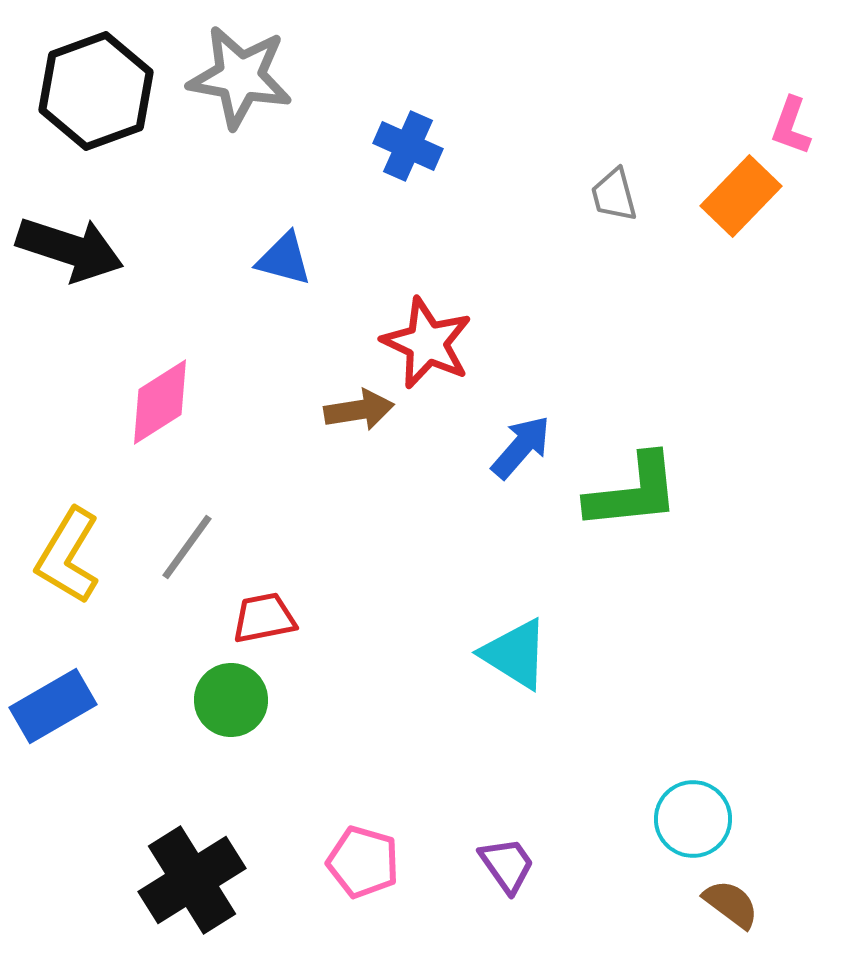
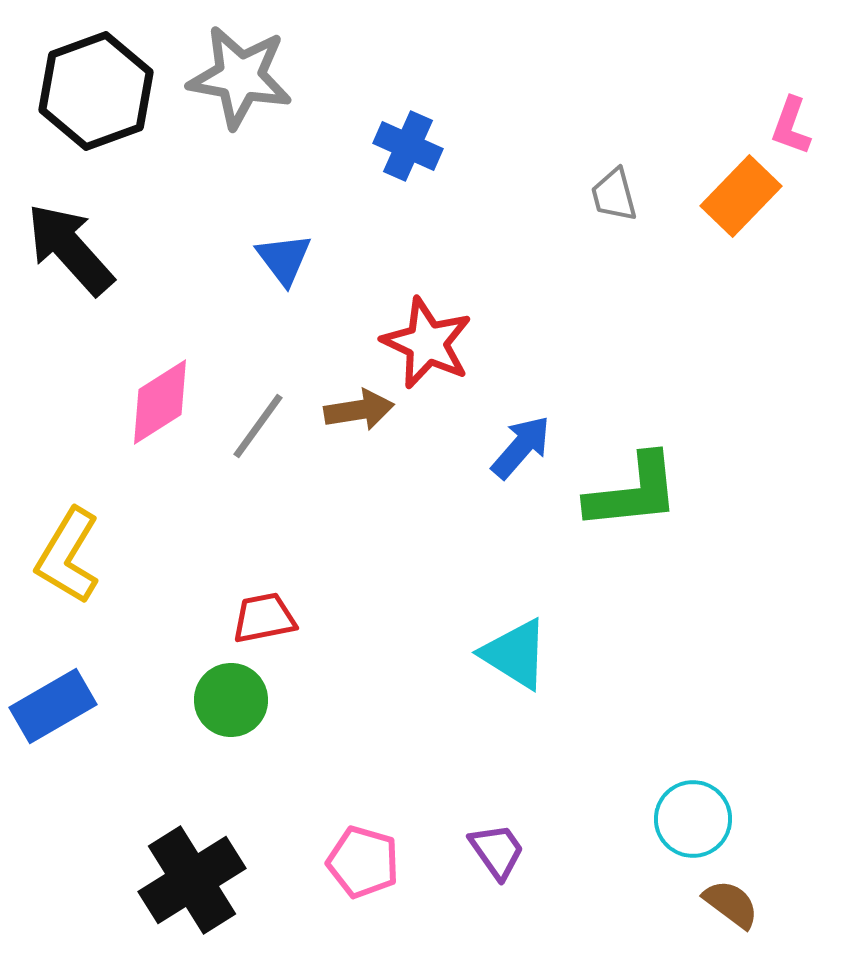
black arrow: rotated 150 degrees counterclockwise
blue triangle: rotated 38 degrees clockwise
gray line: moved 71 px right, 121 px up
purple trapezoid: moved 10 px left, 14 px up
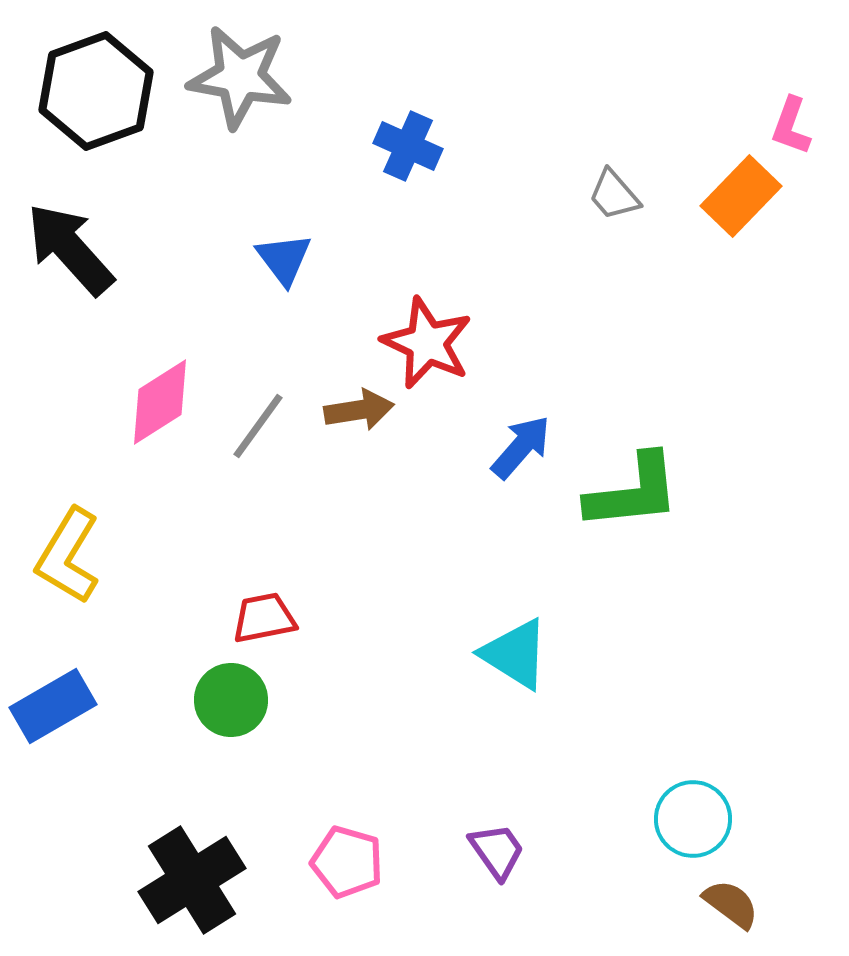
gray trapezoid: rotated 26 degrees counterclockwise
pink pentagon: moved 16 px left
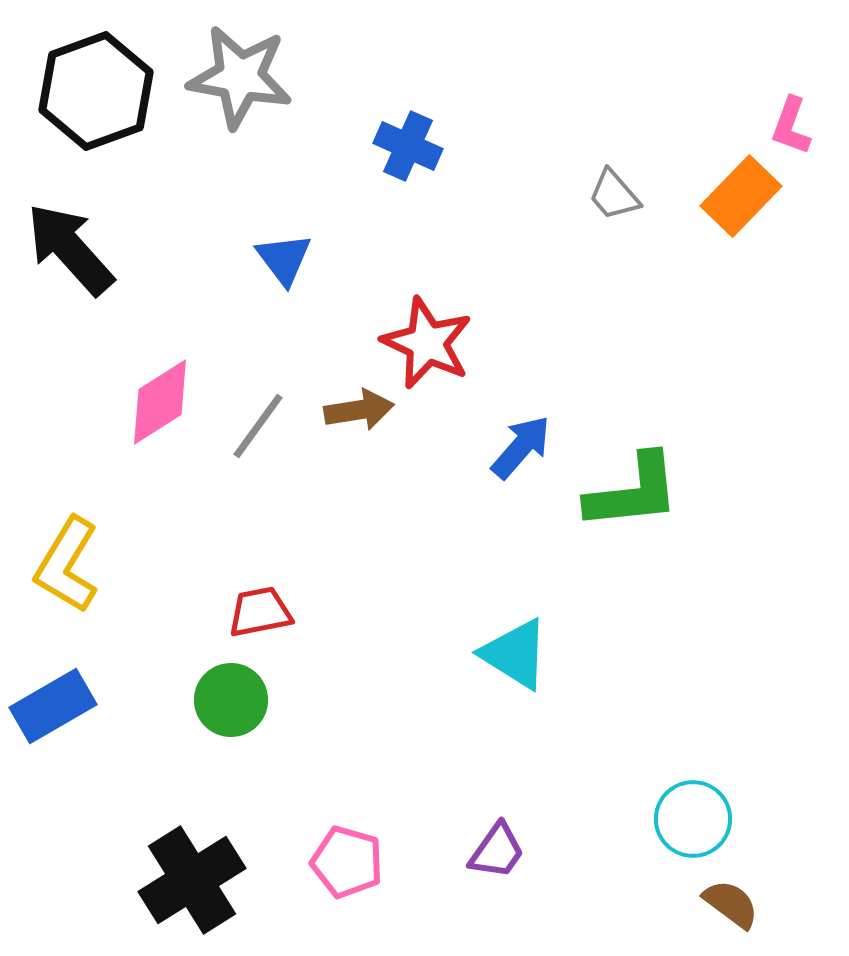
yellow L-shape: moved 1 px left, 9 px down
red trapezoid: moved 4 px left, 6 px up
purple trapezoid: rotated 70 degrees clockwise
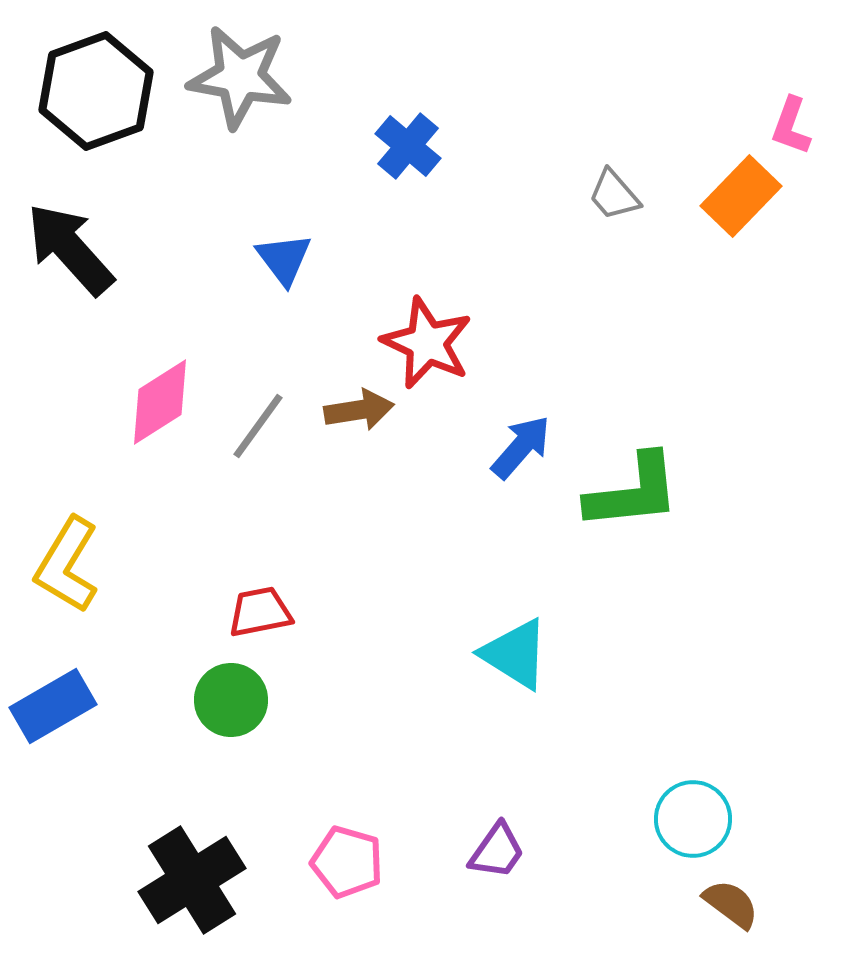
blue cross: rotated 16 degrees clockwise
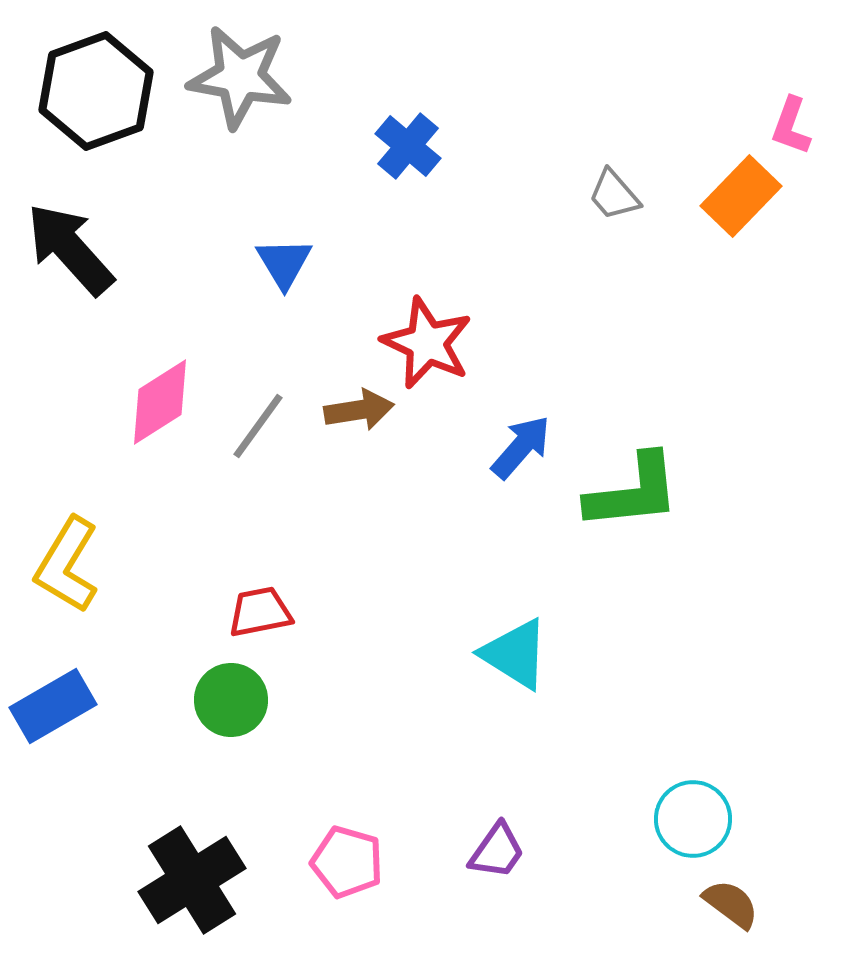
blue triangle: moved 4 px down; rotated 6 degrees clockwise
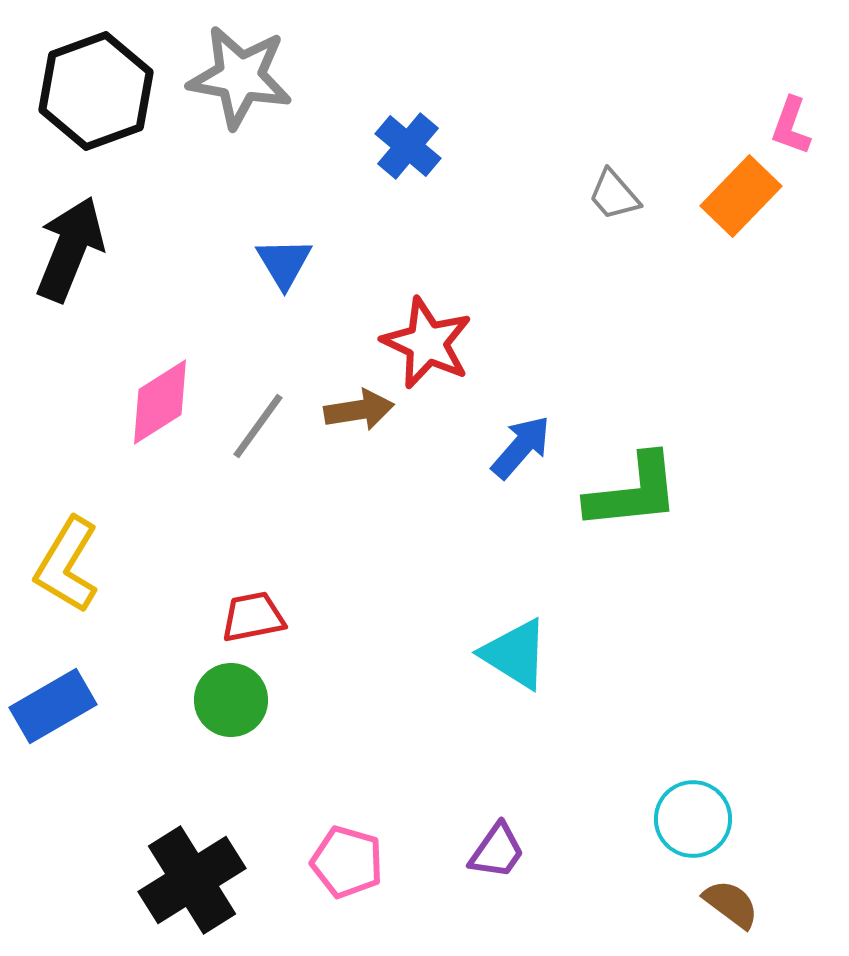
black arrow: rotated 64 degrees clockwise
red trapezoid: moved 7 px left, 5 px down
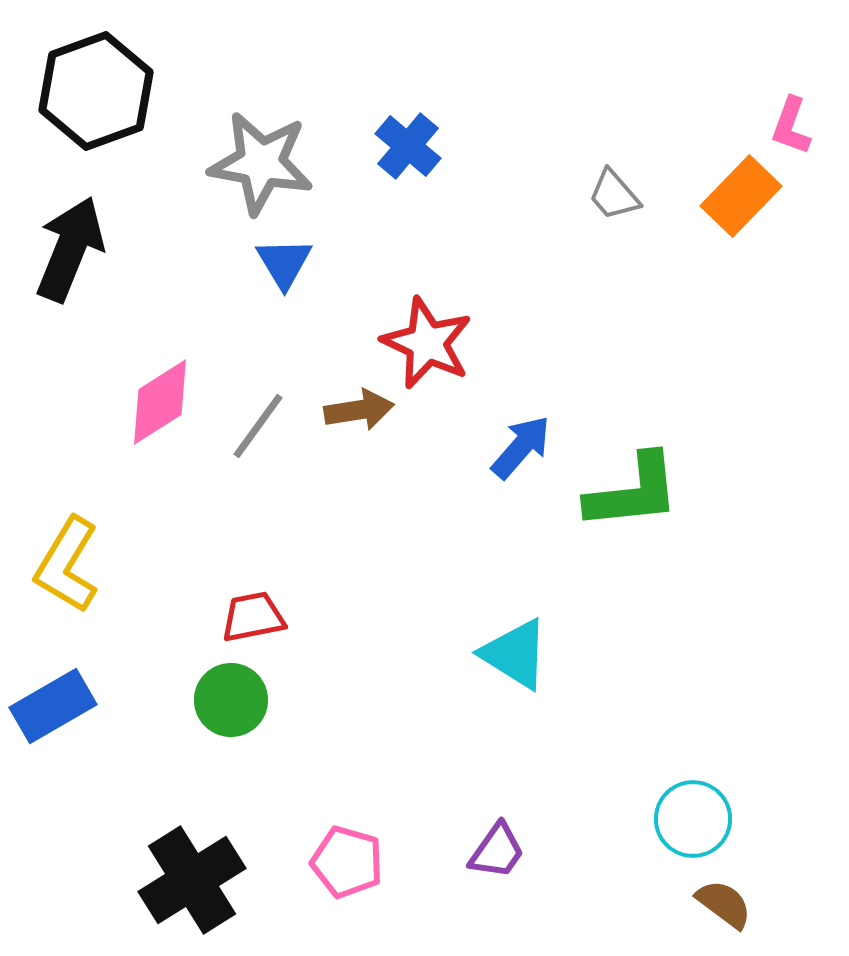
gray star: moved 21 px right, 86 px down
brown semicircle: moved 7 px left
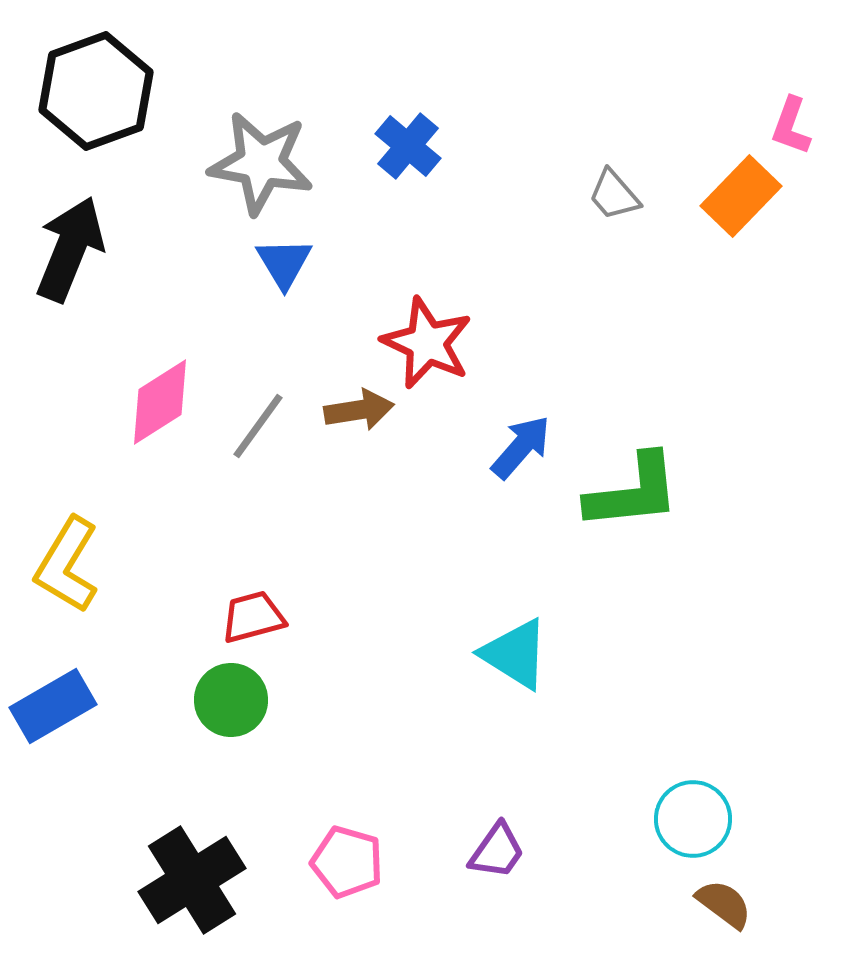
red trapezoid: rotated 4 degrees counterclockwise
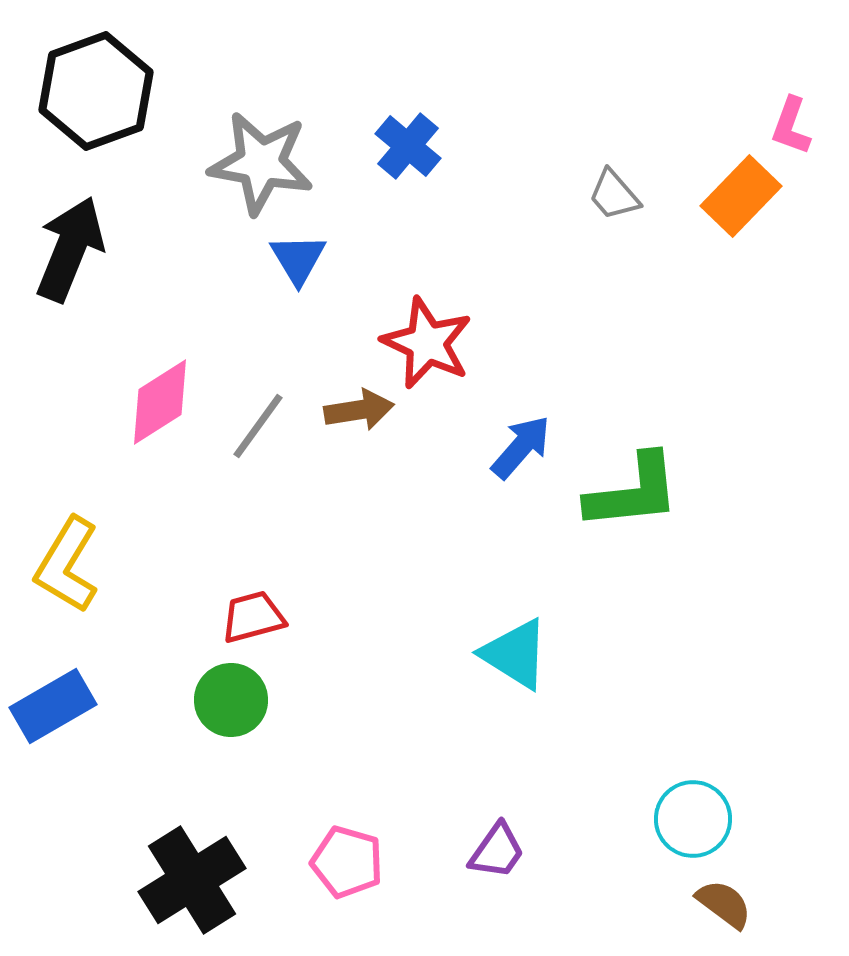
blue triangle: moved 14 px right, 4 px up
